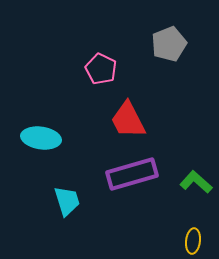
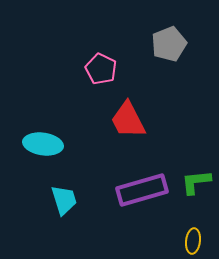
cyan ellipse: moved 2 px right, 6 px down
purple rectangle: moved 10 px right, 16 px down
green L-shape: rotated 48 degrees counterclockwise
cyan trapezoid: moved 3 px left, 1 px up
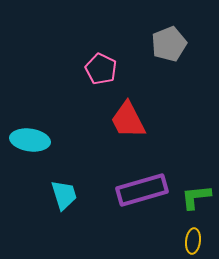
cyan ellipse: moved 13 px left, 4 px up
green L-shape: moved 15 px down
cyan trapezoid: moved 5 px up
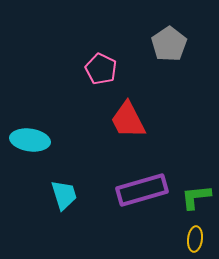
gray pentagon: rotated 12 degrees counterclockwise
yellow ellipse: moved 2 px right, 2 px up
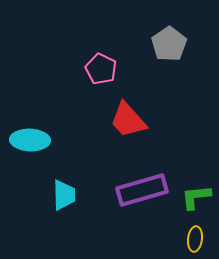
red trapezoid: rotated 15 degrees counterclockwise
cyan ellipse: rotated 6 degrees counterclockwise
cyan trapezoid: rotated 16 degrees clockwise
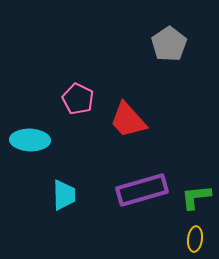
pink pentagon: moved 23 px left, 30 px down
